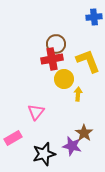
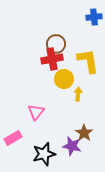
yellow L-shape: rotated 12 degrees clockwise
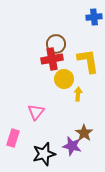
pink rectangle: rotated 42 degrees counterclockwise
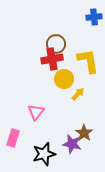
yellow arrow: rotated 40 degrees clockwise
purple star: moved 2 px up
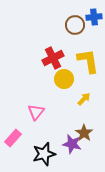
brown circle: moved 19 px right, 19 px up
red cross: moved 1 px right, 1 px up; rotated 15 degrees counterclockwise
yellow arrow: moved 6 px right, 5 px down
pink rectangle: rotated 24 degrees clockwise
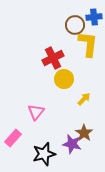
yellow L-shape: moved 17 px up; rotated 16 degrees clockwise
